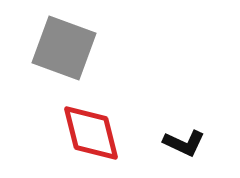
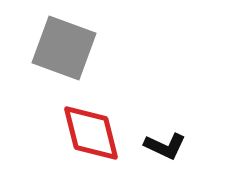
black L-shape: moved 19 px left, 3 px down
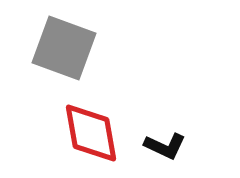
red diamond: rotated 4 degrees clockwise
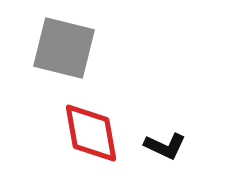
gray square: rotated 6 degrees counterclockwise
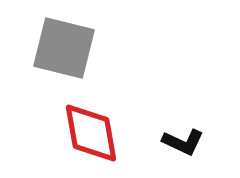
black L-shape: moved 18 px right, 4 px up
